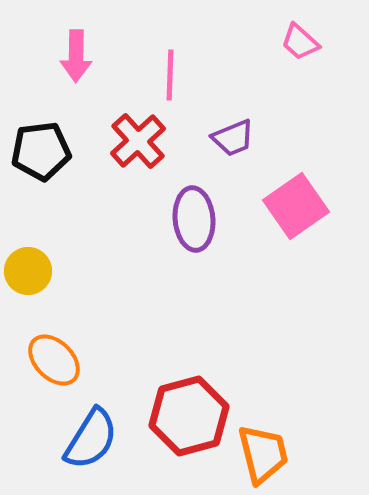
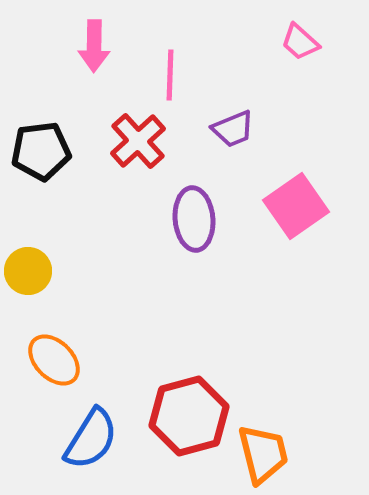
pink arrow: moved 18 px right, 10 px up
purple trapezoid: moved 9 px up
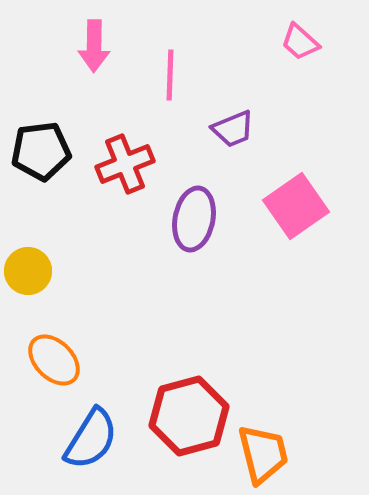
red cross: moved 13 px left, 23 px down; rotated 20 degrees clockwise
purple ellipse: rotated 16 degrees clockwise
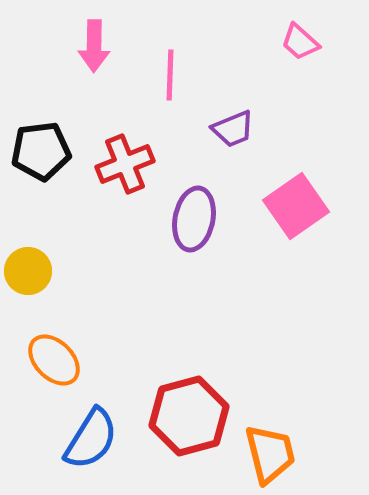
orange trapezoid: moved 7 px right
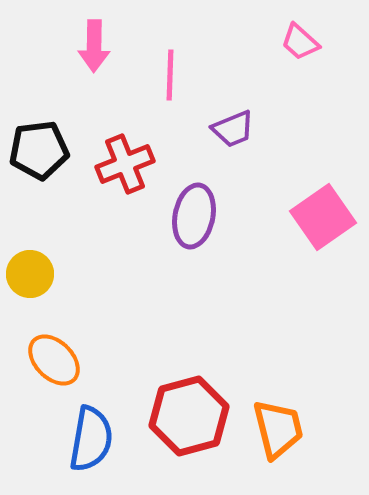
black pentagon: moved 2 px left, 1 px up
pink square: moved 27 px right, 11 px down
purple ellipse: moved 3 px up
yellow circle: moved 2 px right, 3 px down
blue semicircle: rotated 22 degrees counterclockwise
orange trapezoid: moved 8 px right, 25 px up
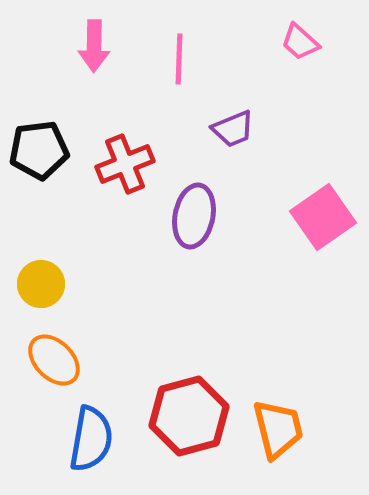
pink line: moved 9 px right, 16 px up
yellow circle: moved 11 px right, 10 px down
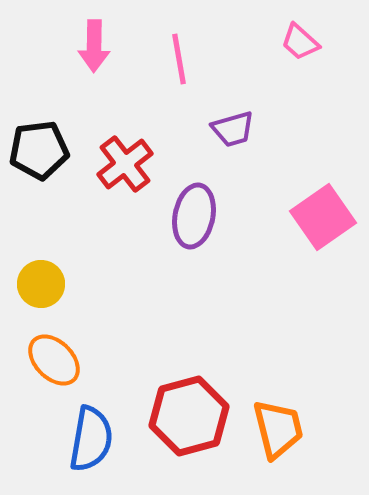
pink line: rotated 12 degrees counterclockwise
purple trapezoid: rotated 6 degrees clockwise
red cross: rotated 16 degrees counterclockwise
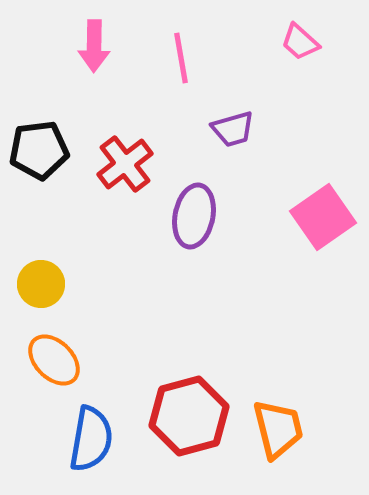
pink line: moved 2 px right, 1 px up
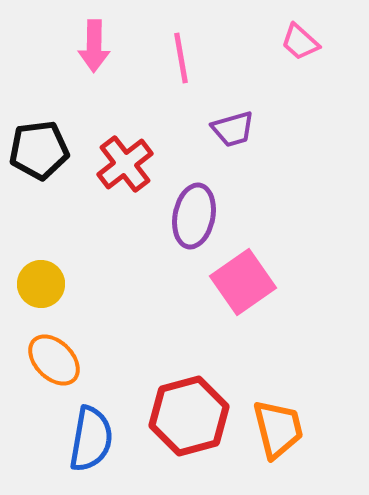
pink square: moved 80 px left, 65 px down
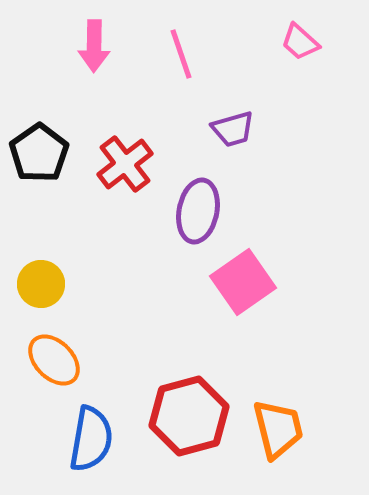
pink line: moved 4 px up; rotated 9 degrees counterclockwise
black pentagon: moved 3 px down; rotated 28 degrees counterclockwise
purple ellipse: moved 4 px right, 5 px up
